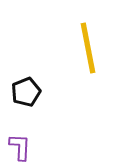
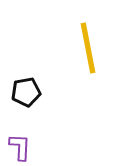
black pentagon: rotated 12 degrees clockwise
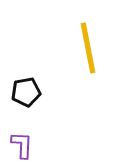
purple L-shape: moved 2 px right, 2 px up
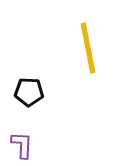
black pentagon: moved 3 px right; rotated 12 degrees clockwise
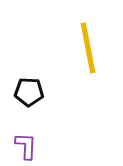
purple L-shape: moved 4 px right, 1 px down
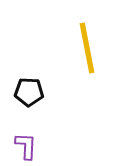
yellow line: moved 1 px left
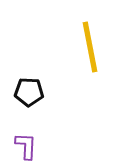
yellow line: moved 3 px right, 1 px up
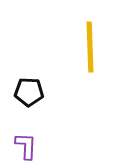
yellow line: rotated 9 degrees clockwise
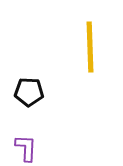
purple L-shape: moved 2 px down
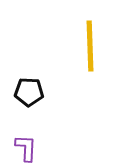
yellow line: moved 1 px up
